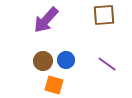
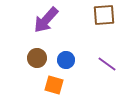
brown circle: moved 6 px left, 3 px up
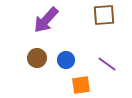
orange square: moved 27 px right; rotated 24 degrees counterclockwise
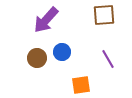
blue circle: moved 4 px left, 8 px up
purple line: moved 1 px right, 5 px up; rotated 24 degrees clockwise
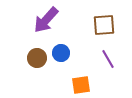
brown square: moved 10 px down
blue circle: moved 1 px left, 1 px down
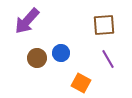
purple arrow: moved 19 px left, 1 px down
orange square: moved 2 px up; rotated 36 degrees clockwise
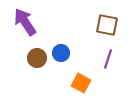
purple arrow: moved 2 px left, 1 px down; rotated 104 degrees clockwise
brown square: moved 3 px right; rotated 15 degrees clockwise
purple line: rotated 48 degrees clockwise
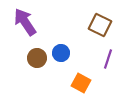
brown square: moved 7 px left; rotated 15 degrees clockwise
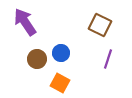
brown circle: moved 1 px down
orange square: moved 21 px left
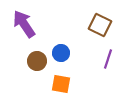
purple arrow: moved 1 px left, 2 px down
brown circle: moved 2 px down
orange square: moved 1 px right, 1 px down; rotated 18 degrees counterclockwise
